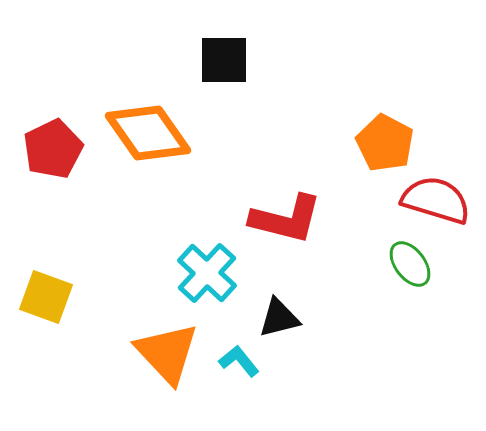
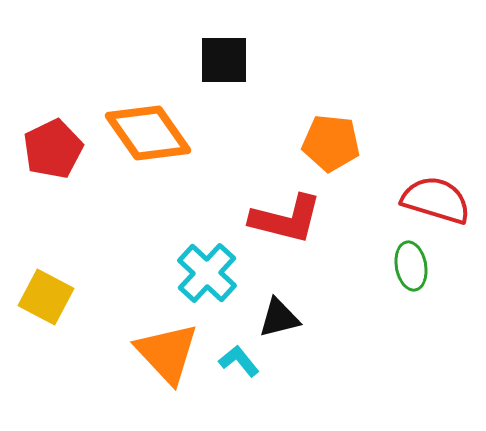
orange pentagon: moved 54 px left; rotated 22 degrees counterclockwise
green ellipse: moved 1 px right, 2 px down; rotated 27 degrees clockwise
yellow square: rotated 8 degrees clockwise
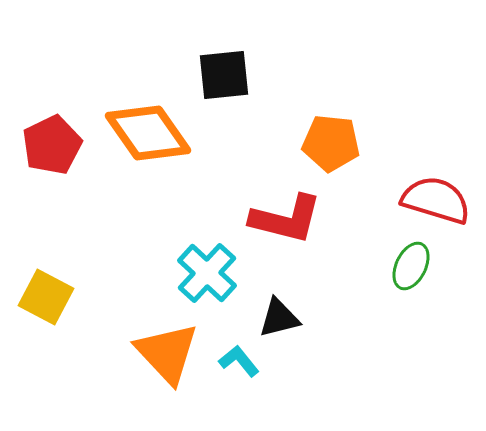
black square: moved 15 px down; rotated 6 degrees counterclockwise
red pentagon: moved 1 px left, 4 px up
green ellipse: rotated 36 degrees clockwise
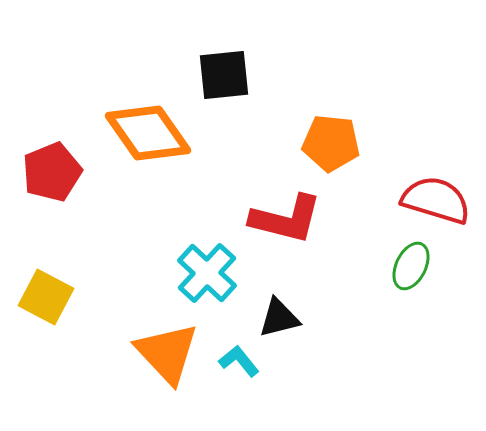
red pentagon: moved 27 px down; rotated 4 degrees clockwise
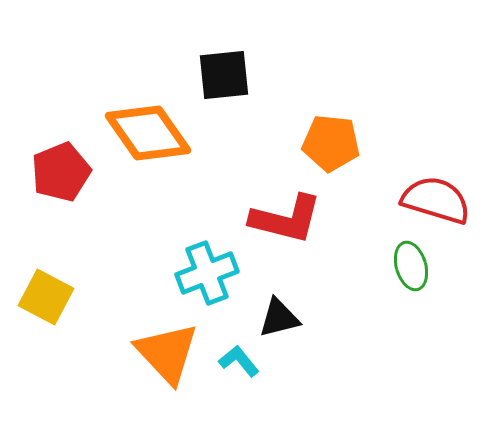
red pentagon: moved 9 px right
green ellipse: rotated 42 degrees counterclockwise
cyan cross: rotated 26 degrees clockwise
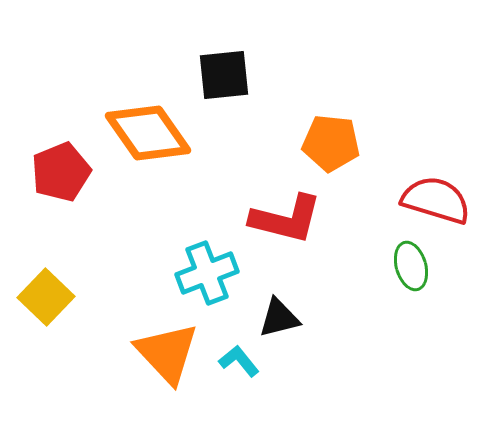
yellow square: rotated 16 degrees clockwise
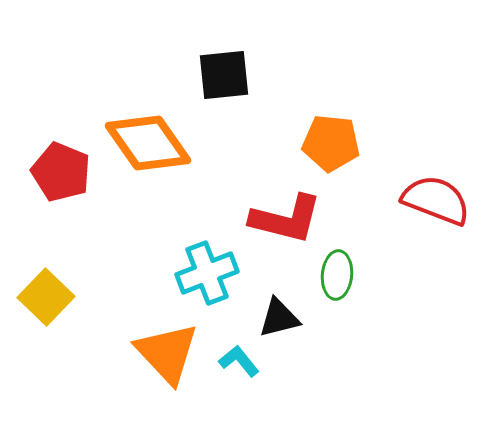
orange diamond: moved 10 px down
red pentagon: rotated 28 degrees counterclockwise
red semicircle: rotated 4 degrees clockwise
green ellipse: moved 74 px left, 9 px down; rotated 21 degrees clockwise
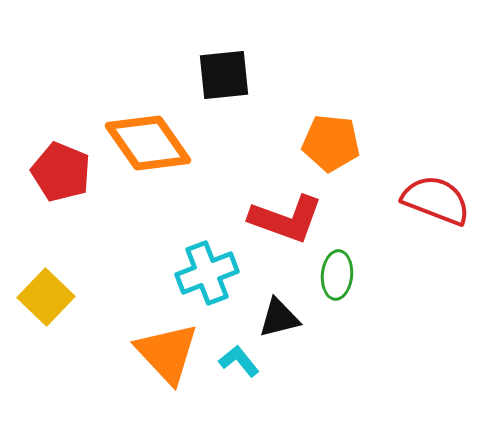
red L-shape: rotated 6 degrees clockwise
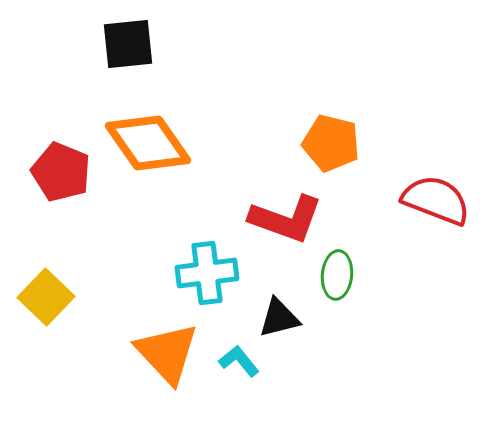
black square: moved 96 px left, 31 px up
orange pentagon: rotated 8 degrees clockwise
cyan cross: rotated 14 degrees clockwise
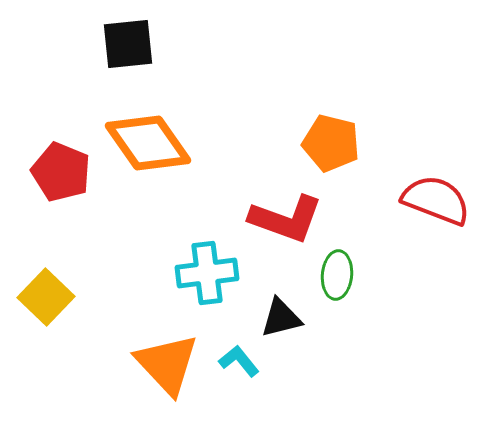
black triangle: moved 2 px right
orange triangle: moved 11 px down
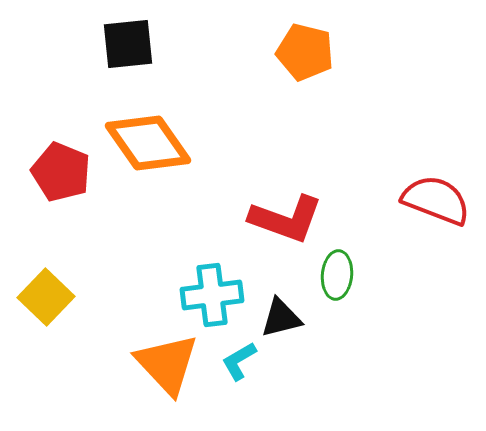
orange pentagon: moved 26 px left, 91 px up
cyan cross: moved 5 px right, 22 px down
cyan L-shape: rotated 81 degrees counterclockwise
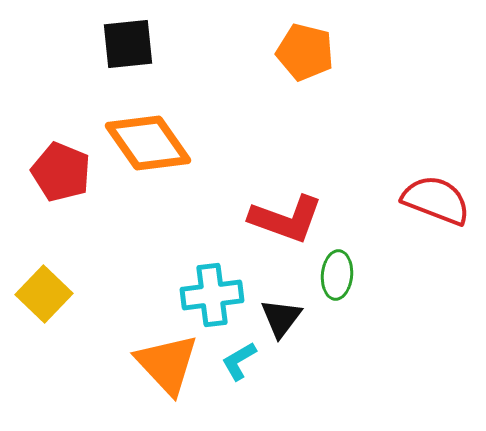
yellow square: moved 2 px left, 3 px up
black triangle: rotated 39 degrees counterclockwise
